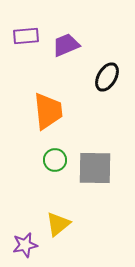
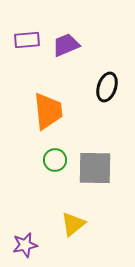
purple rectangle: moved 1 px right, 4 px down
black ellipse: moved 10 px down; rotated 12 degrees counterclockwise
yellow triangle: moved 15 px right
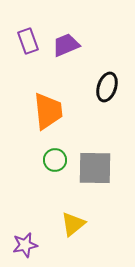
purple rectangle: moved 1 px right, 1 px down; rotated 75 degrees clockwise
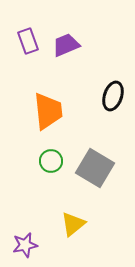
black ellipse: moved 6 px right, 9 px down
green circle: moved 4 px left, 1 px down
gray square: rotated 30 degrees clockwise
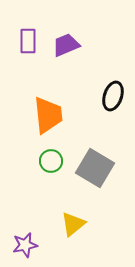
purple rectangle: rotated 20 degrees clockwise
orange trapezoid: moved 4 px down
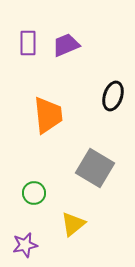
purple rectangle: moved 2 px down
green circle: moved 17 px left, 32 px down
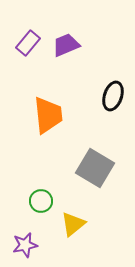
purple rectangle: rotated 40 degrees clockwise
green circle: moved 7 px right, 8 px down
